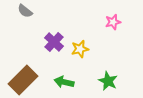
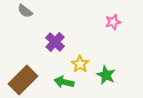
purple cross: moved 1 px right
yellow star: moved 15 px down; rotated 24 degrees counterclockwise
green star: moved 2 px left, 6 px up
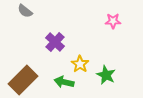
pink star: moved 1 px up; rotated 14 degrees clockwise
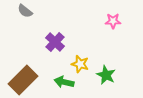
yellow star: rotated 18 degrees counterclockwise
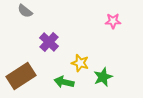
purple cross: moved 6 px left
yellow star: moved 1 px up
green star: moved 3 px left, 2 px down; rotated 24 degrees clockwise
brown rectangle: moved 2 px left, 4 px up; rotated 12 degrees clockwise
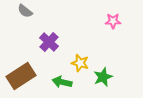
green arrow: moved 2 px left
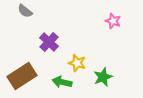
pink star: rotated 21 degrees clockwise
yellow star: moved 3 px left
brown rectangle: moved 1 px right
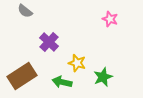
pink star: moved 3 px left, 2 px up
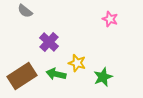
green arrow: moved 6 px left, 8 px up
